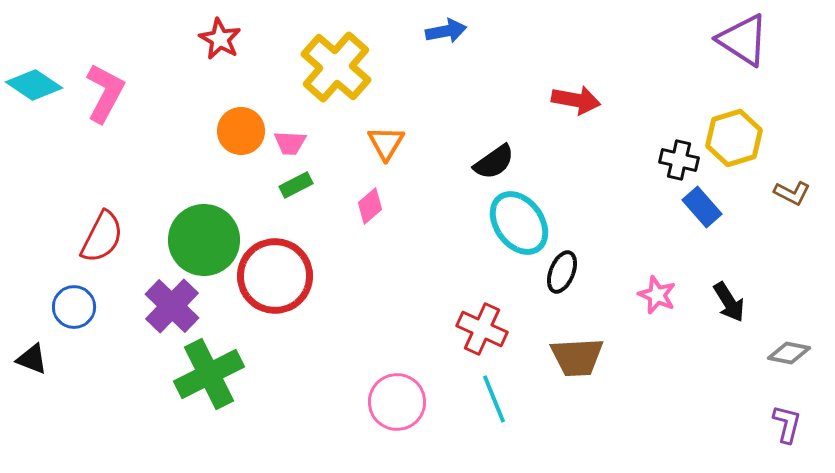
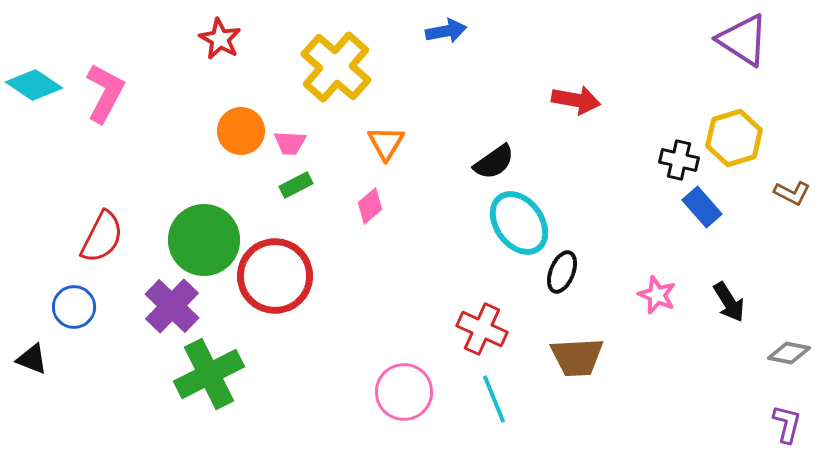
pink circle: moved 7 px right, 10 px up
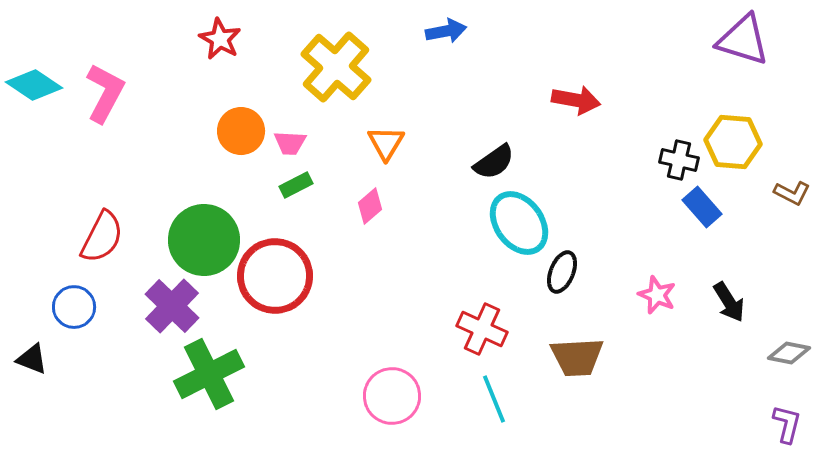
purple triangle: rotated 16 degrees counterclockwise
yellow hexagon: moved 1 px left, 4 px down; rotated 22 degrees clockwise
pink circle: moved 12 px left, 4 px down
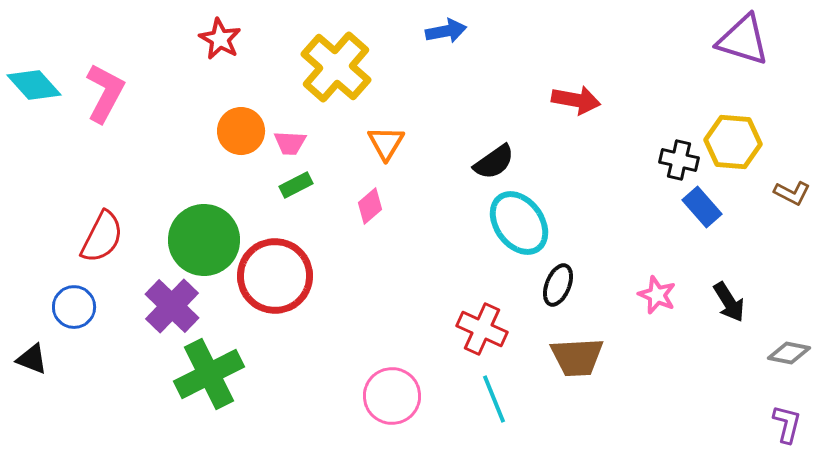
cyan diamond: rotated 14 degrees clockwise
black ellipse: moved 4 px left, 13 px down
